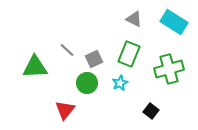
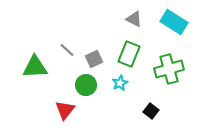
green circle: moved 1 px left, 2 px down
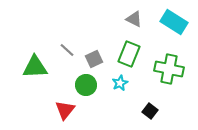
green cross: rotated 28 degrees clockwise
black square: moved 1 px left
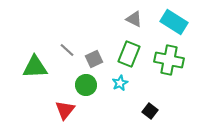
green cross: moved 9 px up
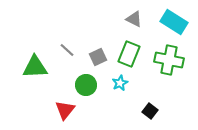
gray square: moved 4 px right, 2 px up
